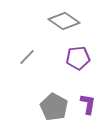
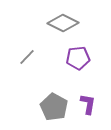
gray diamond: moved 1 px left, 2 px down; rotated 8 degrees counterclockwise
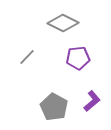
purple L-shape: moved 4 px right, 3 px up; rotated 40 degrees clockwise
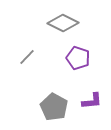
purple pentagon: rotated 25 degrees clockwise
purple L-shape: rotated 35 degrees clockwise
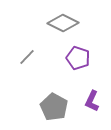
purple L-shape: rotated 120 degrees clockwise
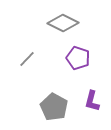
gray line: moved 2 px down
purple L-shape: rotated 10 degrees counterclockwise
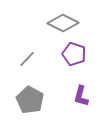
purple pentagon: moved 4 px left, 4 px up
purple L-shape: moved 11 px left, 5 px up
gray pentagon: moved 24 px left, 7 px up
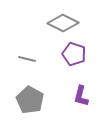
gray line: rotated 60 degrees clockwise
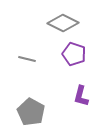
gray pentagon: moved 1 px right, 12 px down
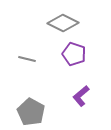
purple L-shape: rotated 35 degrees clockwise
